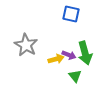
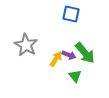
green arrow: rotated 25 degrees counterclockwise
yellow arrow: rotated 42 degrees counterclockwise
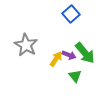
blue square: rotated 36 degrees clockwise
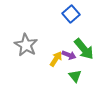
green arrow: moved 1 px left, 4 px up
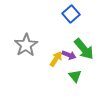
gray star: rotated 10 degrees clockwise
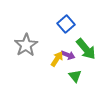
blue square: moved 5 px left, 10 px down
green arrow: moved 2 px right
purple arrow: moved 1 px left
yellow arrow: moved 1 px right
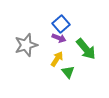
blue square: moved 5 px left
gray star: rotated 15 degrees clockwise
purple arrow: moved 9 px left, 17 px up
green triangle: moved 7 px left, 4 px up
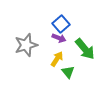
green arrow: moved 1 px left
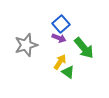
green arrow: moved 1 px left, 1 px up
yellow arrow: moved 3 px right, 3 px down
green triangle: rotated 16 degrees counterclockwise
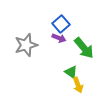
yellow arrow: moved 18 px right, 23 px down; rotated 126 degrees clockwise
green triangle: moved 3 px right
